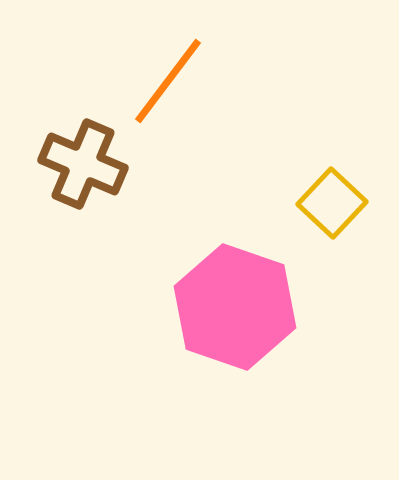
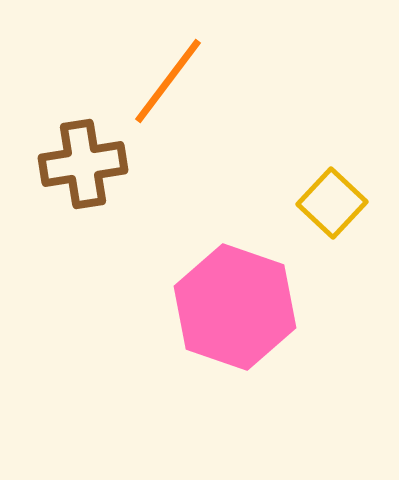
brown cross: rotated 32 degrees counterclockwise
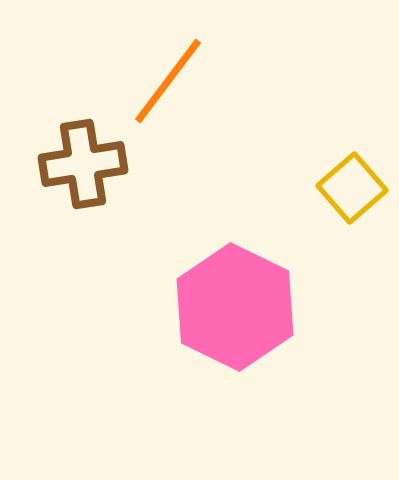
yellow square: moved 20 px right, 15 px up; rotated 6 degrees clockwise
pink hexagon: rotated 7 degrees clockwise
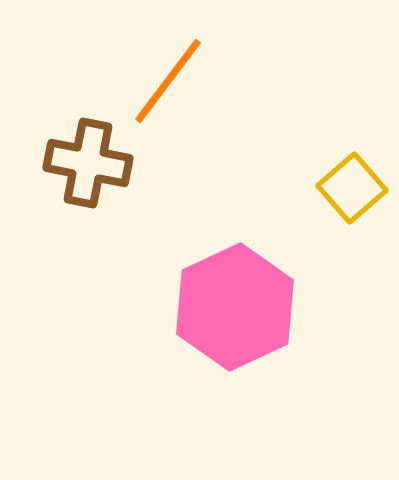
brown cross: moved 5 px right, 1 px up; rotated 20 degrees clockwise
pink hexagon: rotated 9 degrees clockwise
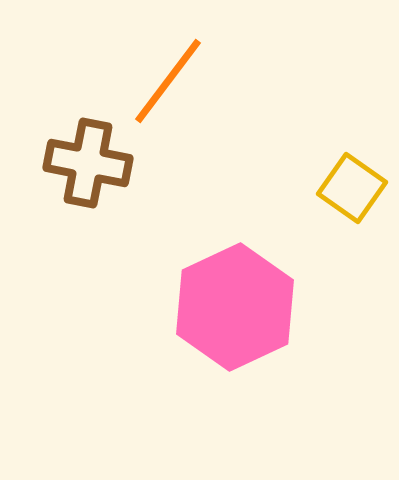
yellow square: rotated 14 degrees counterclockwise
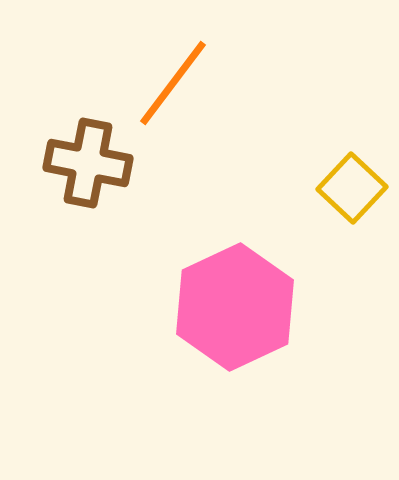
orange line: moved 5 px right, 2 px down
yellow square: rotated 8 degrees clockwise
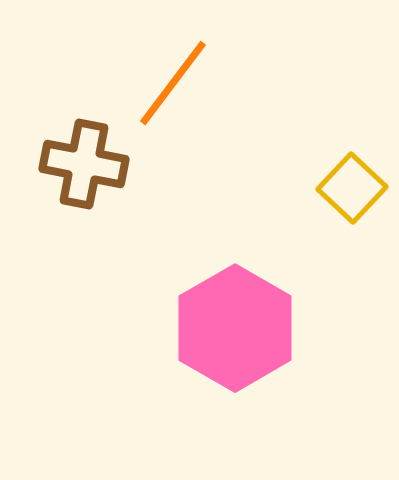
brown cross: moved 4 px left, 1 px down
pink hexagon: moved 21 px down; rotated 5 degrees counterclockwise
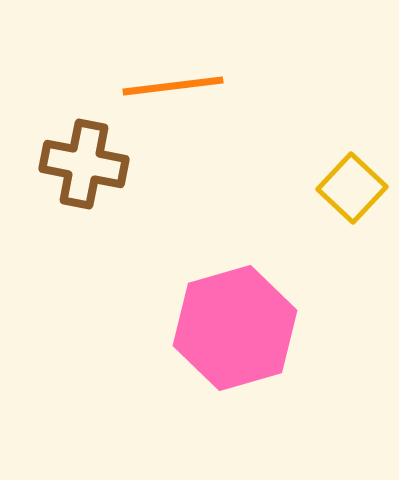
orange line: moved 3 px down; rotated 46 degrees clockwise
pink hexagon: rotated 14 degrees clockwise
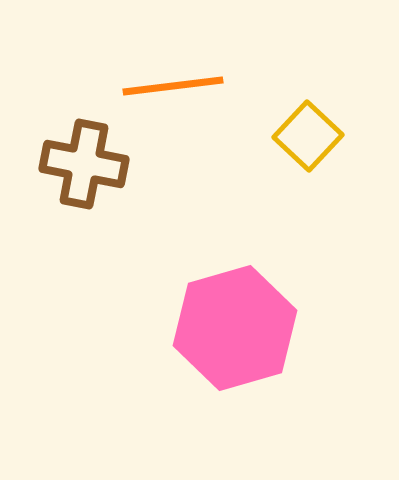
yellow square: moved 44 px left, 52 px up
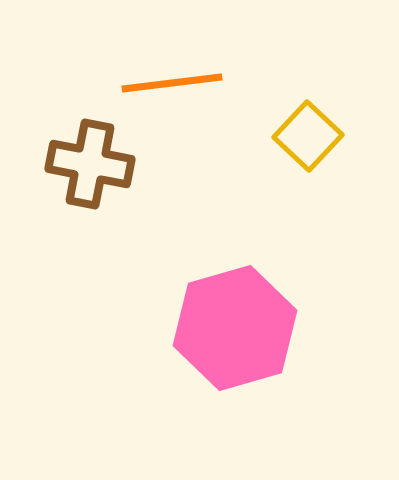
orange line: moved 1 px left, 3 px up
brown cross: moved 6 px right
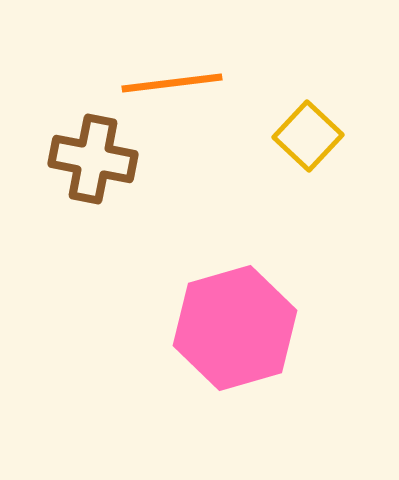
brown cross: moved 3 px right, 5 px up
